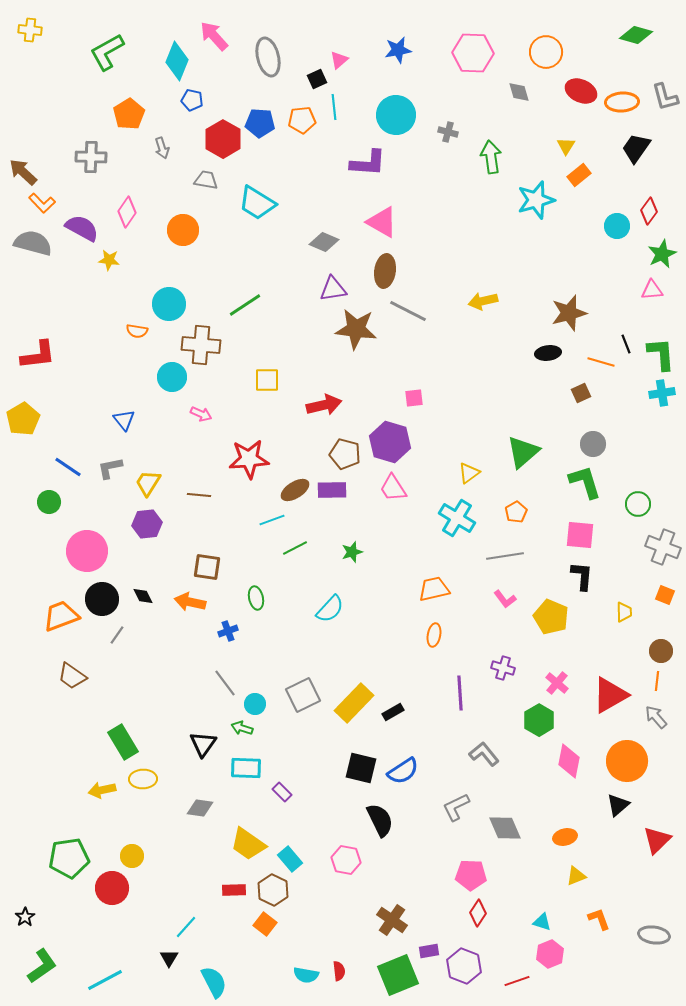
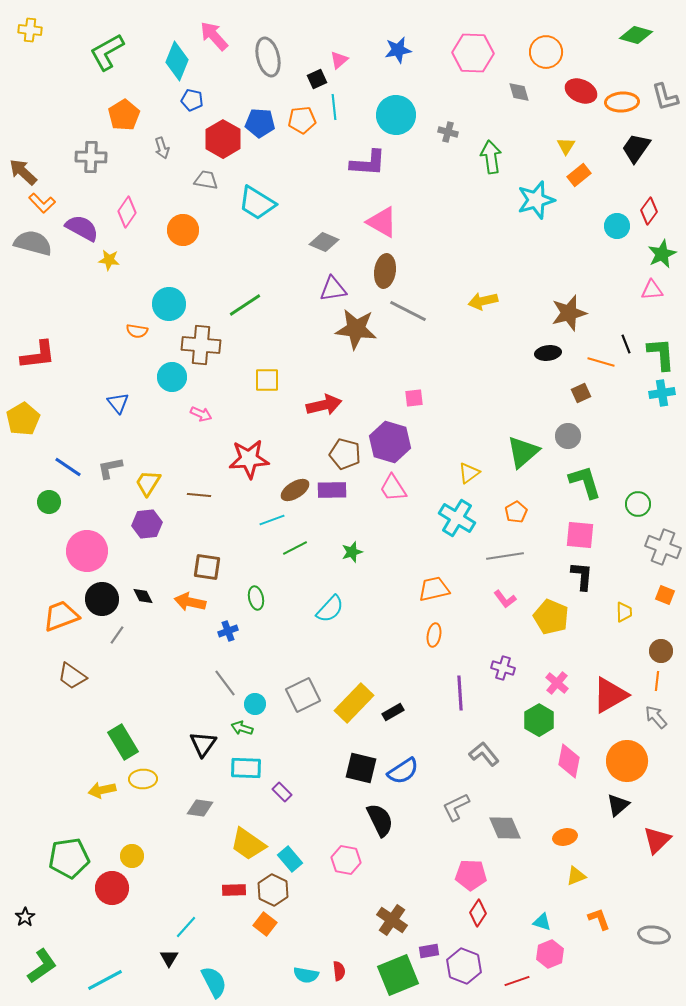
orange pentagon at (129, 114): moved 5 px left, 1 px down
blue triangle at (124, 420): moved 6 px left, 17 px up
gray circle at (593, 444): moved 25 px left, 8 px up
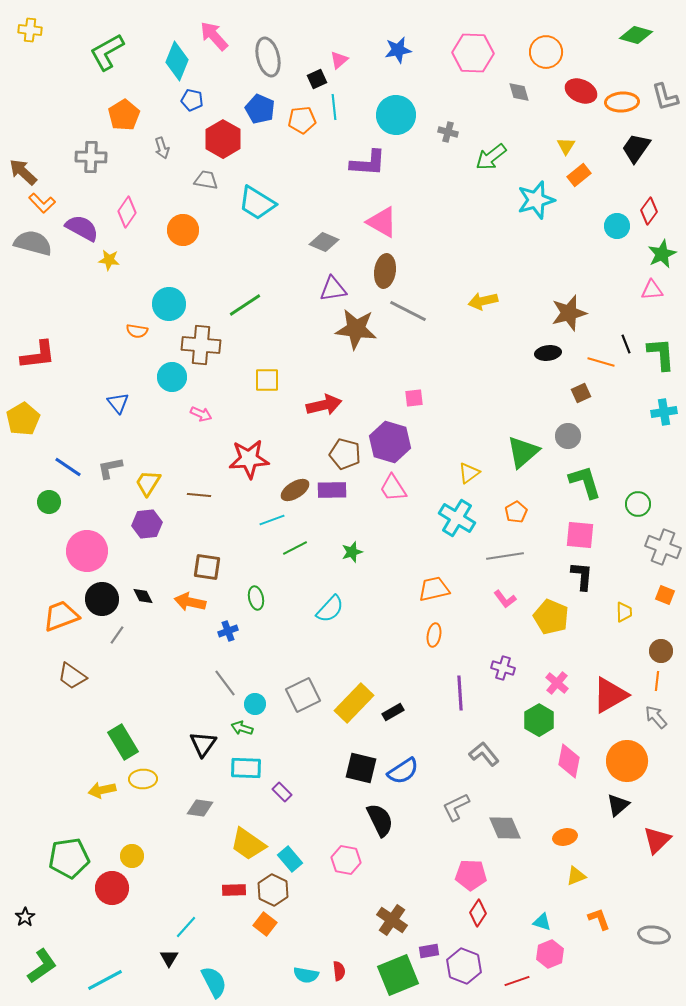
blue pentagon at (260, 123): moved 14 px up; rotated 20 degrees clockwise
green arrow at (491, 157): rotated 120 degrees counterclockwise
cyan cross at (662, 393): moved 2 px right, 19 px down
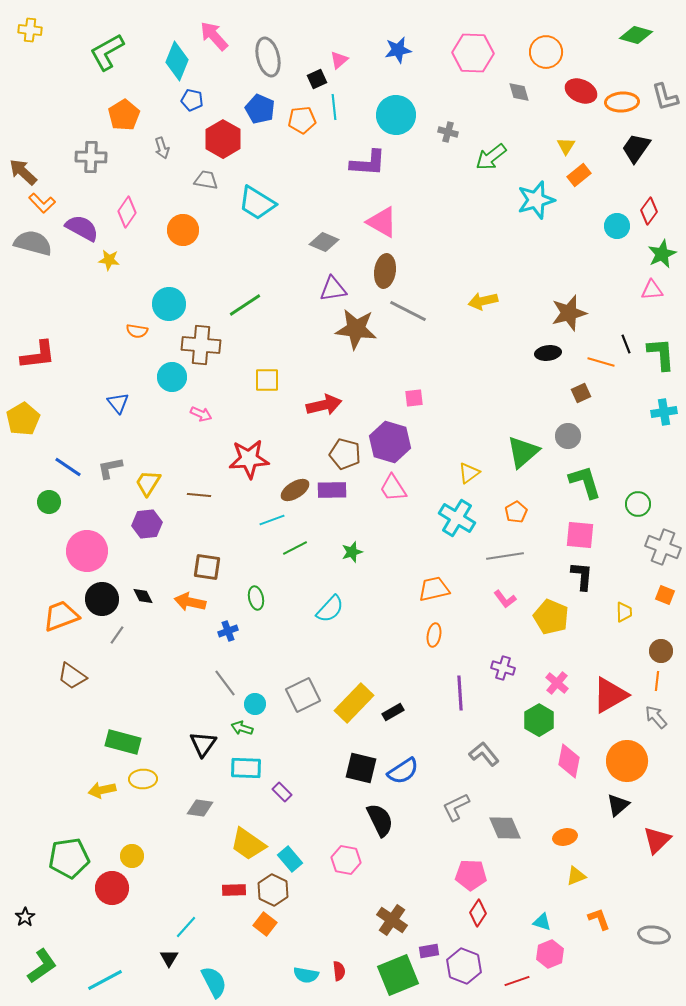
green rectangle at (123, 742): rotated 44 degrees counterclockwise
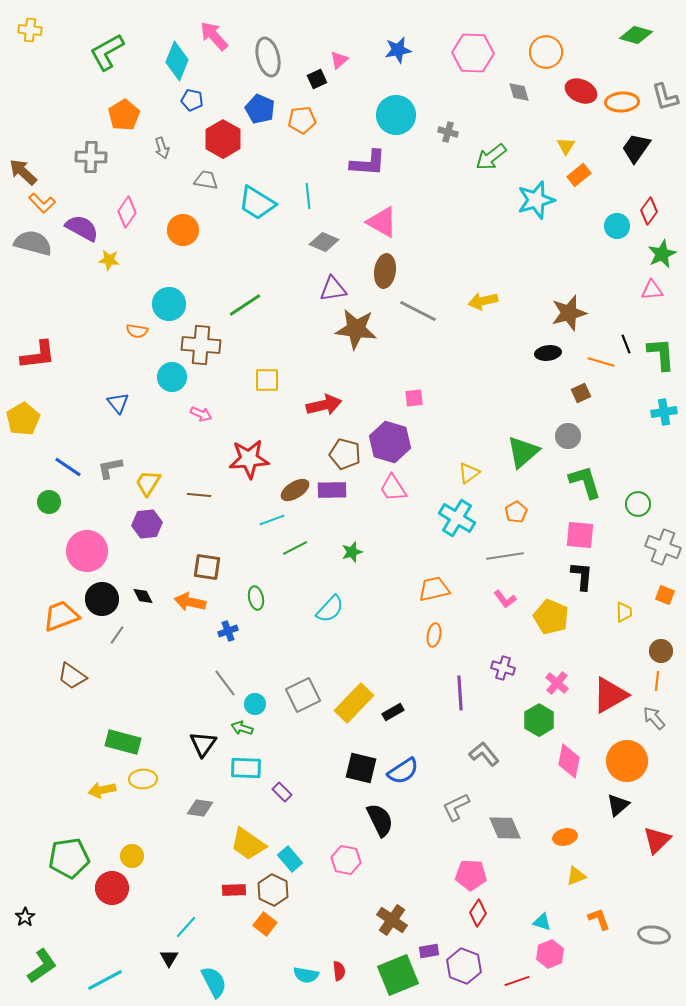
cyan line at (334, 107): moved 26 px left, 89 px down
gray line at (408, 311): moved 10 px right
gray arrow at (656, 717): moved 2 px left, 1 px down
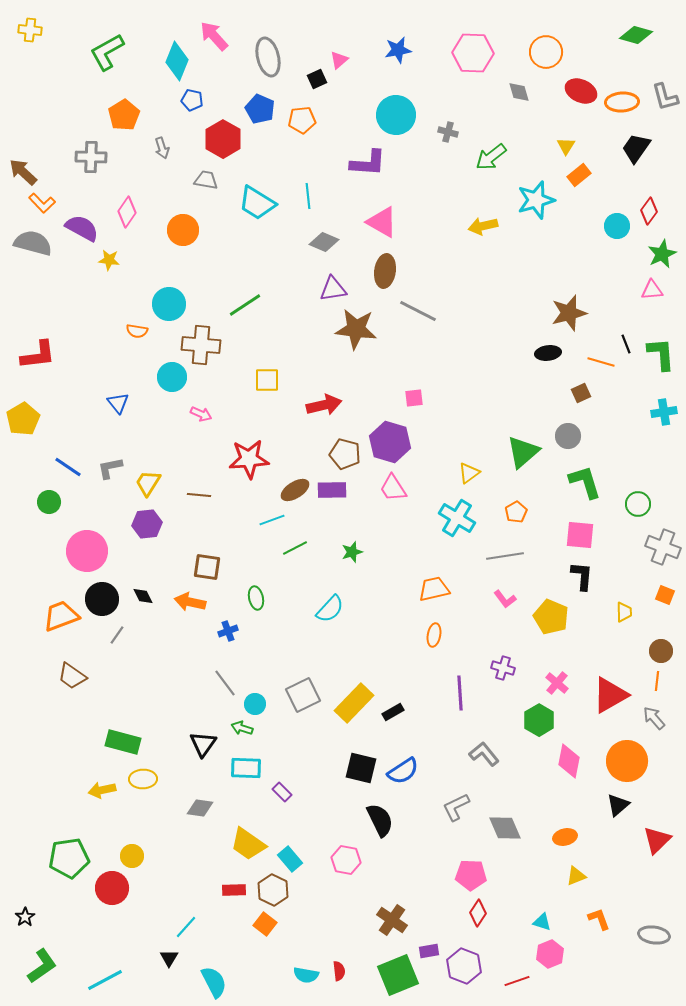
yellow arrow at (483, 301): moved 75 px up
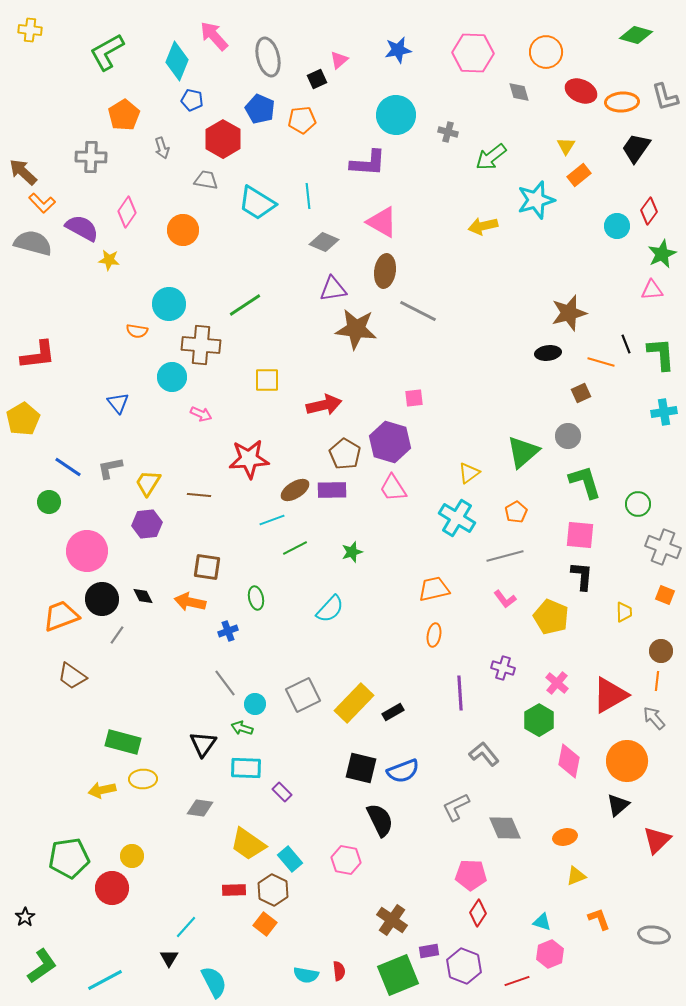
brown pentagon at (345, 454): rotated 16 degrees clockwise
gray line at (505, 556): rotated 6 degrees counterclockwise
blue semicircle at (403, 771): rotated 12 degrees clockwise
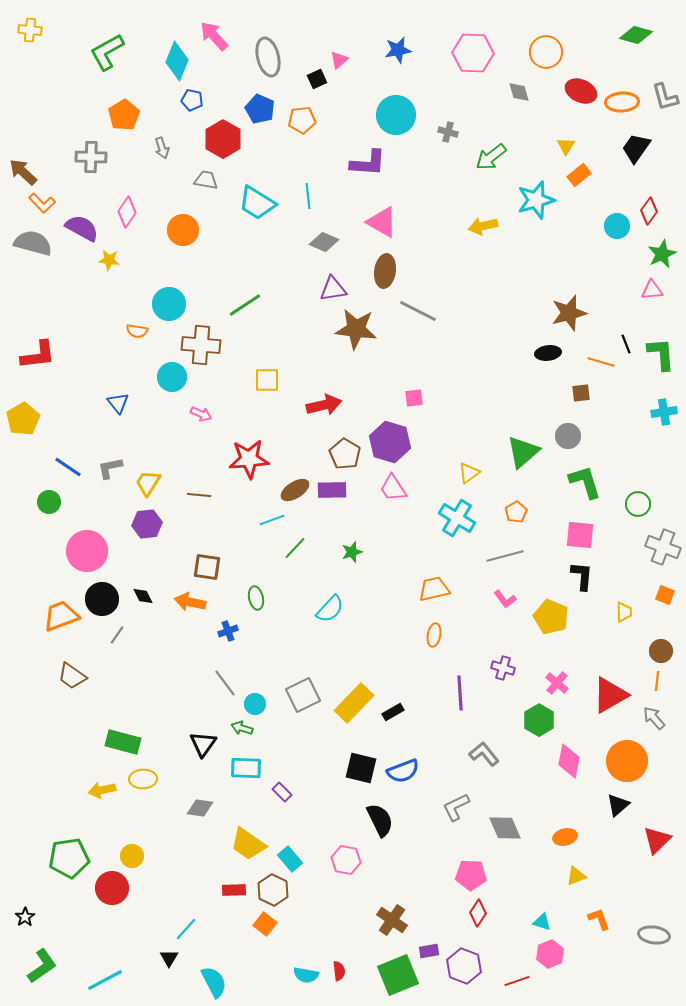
brown square at (581, 393): rotated 18 degrees clockwise
green line at (295, 548): rotated 20 degrees counterclockwise
cyan line at (186, 927): moved 2 px down
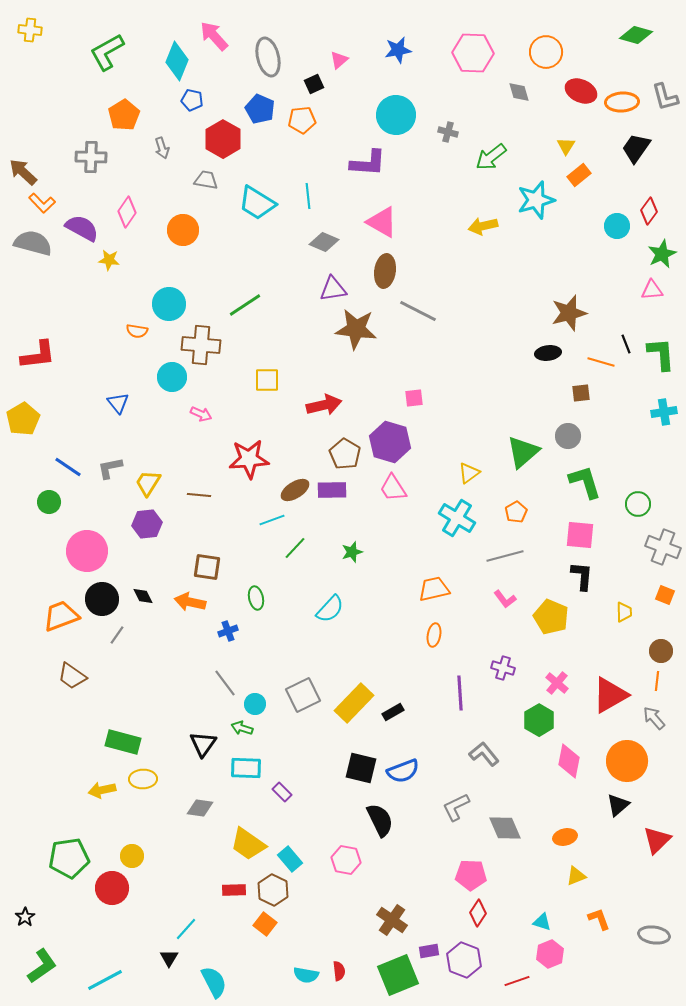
black square at (317, 79): moved 3 px left, 5 px down
purple hexagon at (464, 966): moved 6 px up
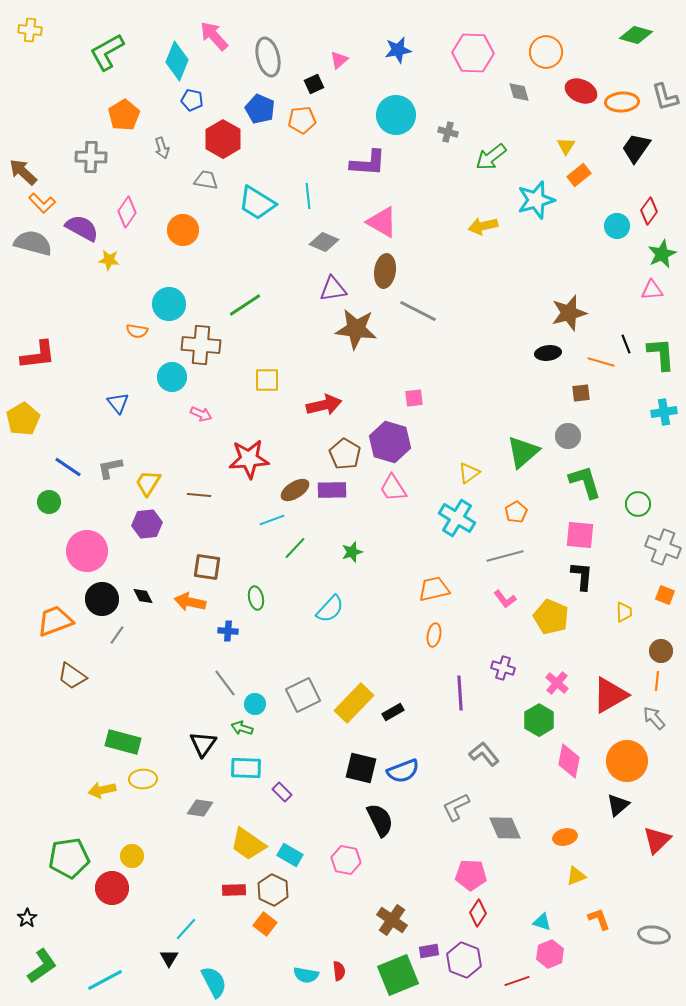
orange trapezoid at (61, 616): moved 6 px left, 5 px down
blue cross at (228, 631): rotated 24 degrees clockwise
cyan rectangle at (290, 859): moved 4 px up; rotated 20 degrees counterclockwise
black star at (25, 917): moved 2 px right, 1 px down
